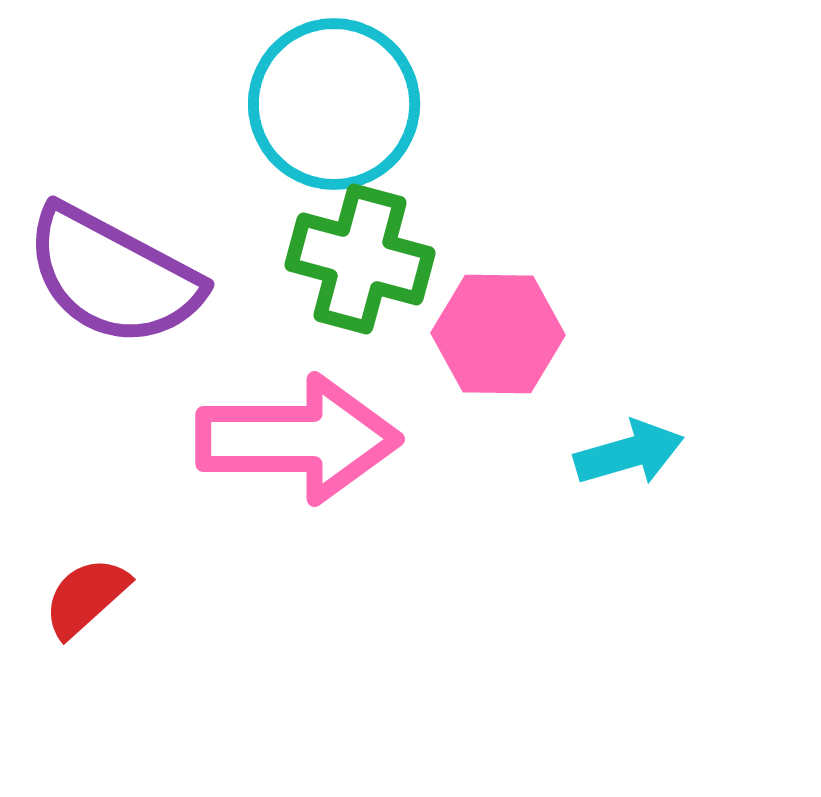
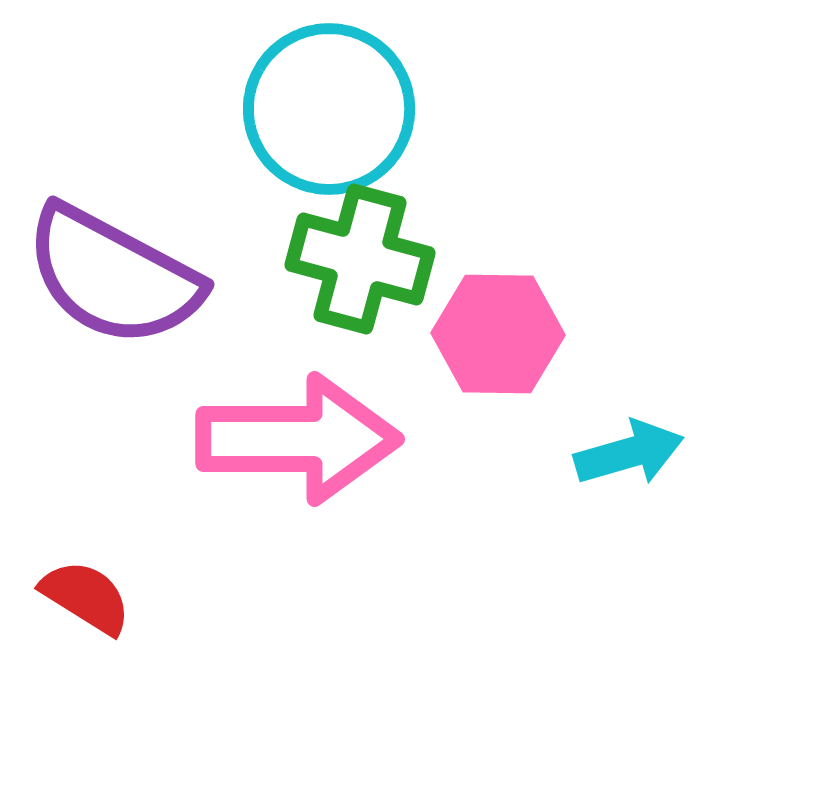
cyan circle: moved 5 px left, 5 px down
red semicircle: rotated 74 degrees clockwise
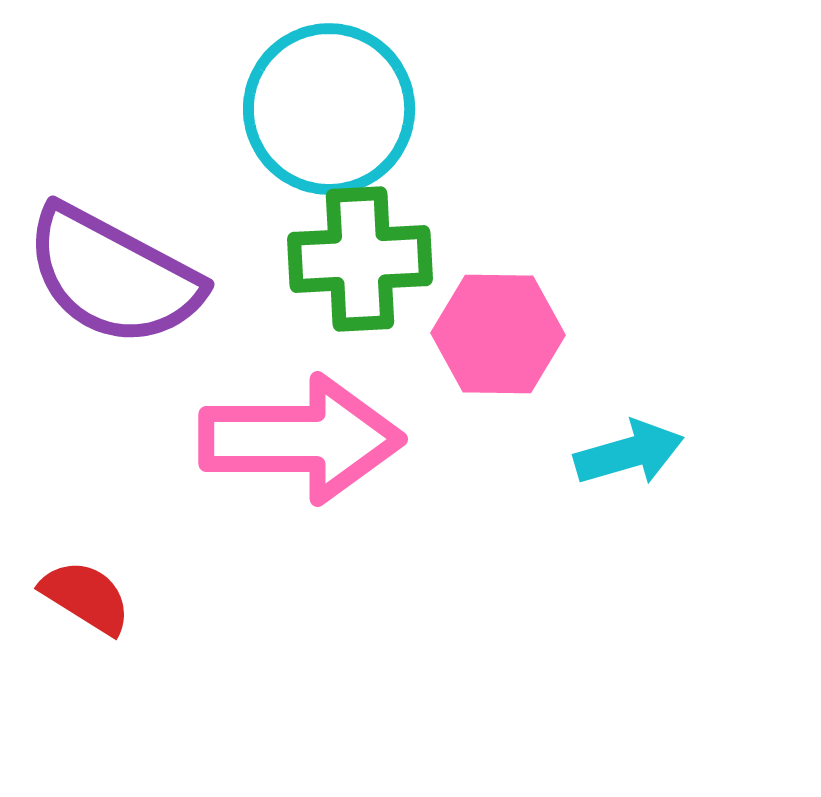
green cross: rotated 18 degrees counterclockwise
pink arrow: moved 3 px right
